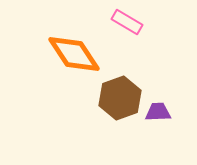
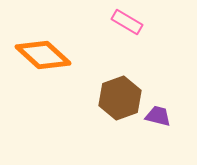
orange diamond: moved 31 px left, 1 px down; rotated 14 degrees counterclockwise
purple trapezoid: moved 4 px down; rotated 16 degrees clockwise
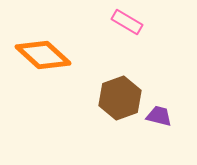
purple trapezoid: moved 1 px right
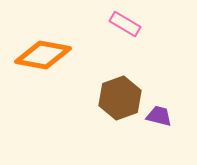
pink rectangle: moved 2 px left, 2 px down
orange diamond: rotated 32 degrees counterclockwise
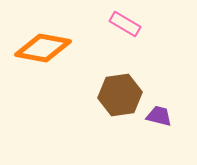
orange diamond: moved 7 px up
brown hexagon: moved 3 px up; rotated 12 degrees clockwise
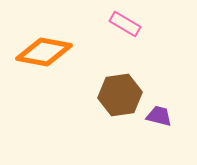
orange diamond: moved 1 px right, 4 px down
